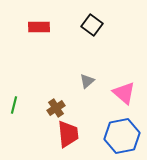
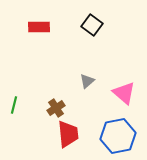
blue hexagon: moved 4 px left
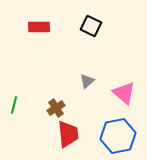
black square: moved 1 px left, 1 px down; rotated 10 degrees counterclockwise
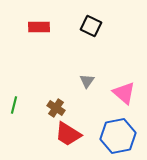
gray triangle: rotated 14 degrees counterclockwise
brown cross: rotated 24 degrees counterclockwise
red trapezoid: rotated 128 degrees clockwise
